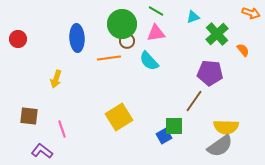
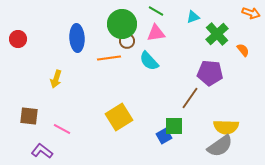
brown line: moved 4 px left, 3 px up
pink line: rotated 42 degrees counterclockwise
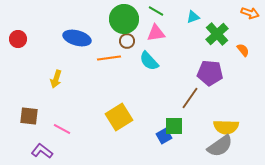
orange arrow: moved 1 px left
green circle: moved 2 px right, 5 px up
blue ellipse: rotated 72 degrees counterclockwise
